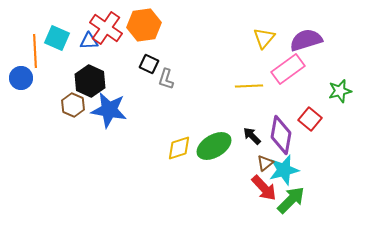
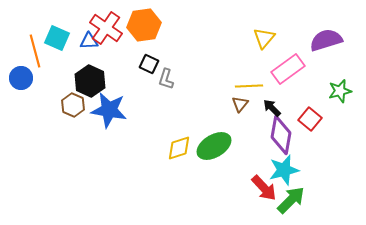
purple semicircle: moved 20 px right
orange line: rotated 12 degrees counterclockwise
black arrow: moved 20 px right, 28 px up
brown triangle: moved 25 px left, 59 px up; rotated 12 degrees counterclockwise
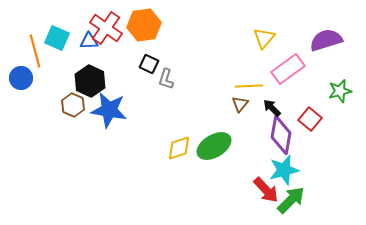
red arrow: moved 2 px right, 2 px down
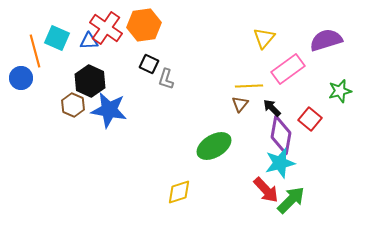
yellow diamond: moved 44 px down
cyan star: moved 4 px left, 7 px up
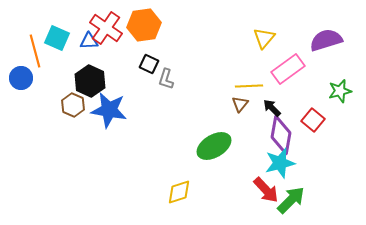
red square: moved 3 px right, 1 px down
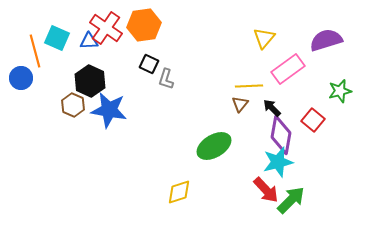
cyan star: moved 2 px left, 1 px up
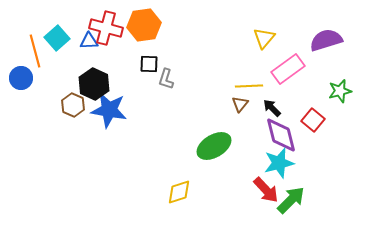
red cross: rotated 20 degrees counterclockwise
cyan square: rotated 25 degrees clockwise
black square: rotated 24 degrees counterclockwise
black hexagon: moved 4 px right, 3 px down
purple diamond: rotated 24 degrees counterclockwise
cyan star: moved 1 px right, 1 px down
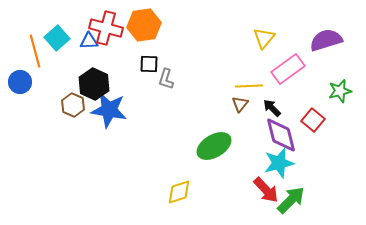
blue circle: moved 1 px left, 4 px down
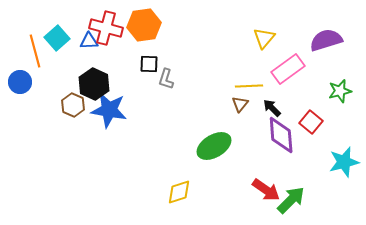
red square: moved 2 px left, 2 px down
purple diamond: rotated 9 degrees clockwise
cyan star: moved 65 px right, 1 px up
red arrow: rotated 12 degrees counterclockwise
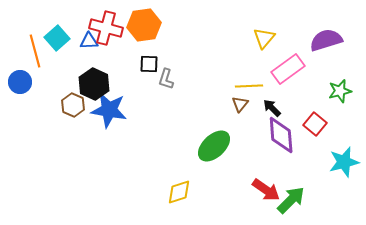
red square: moved 4 px right, 2 px down
green ellipse: rotated 12 degrees counterclockwise
